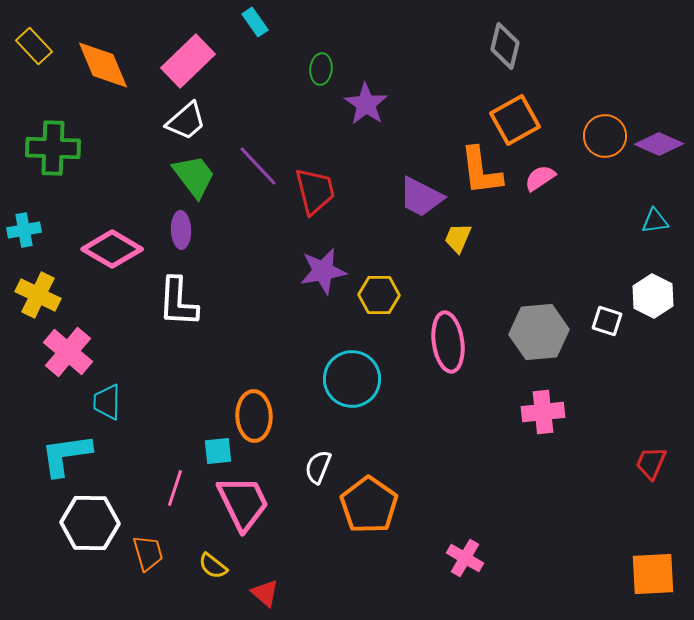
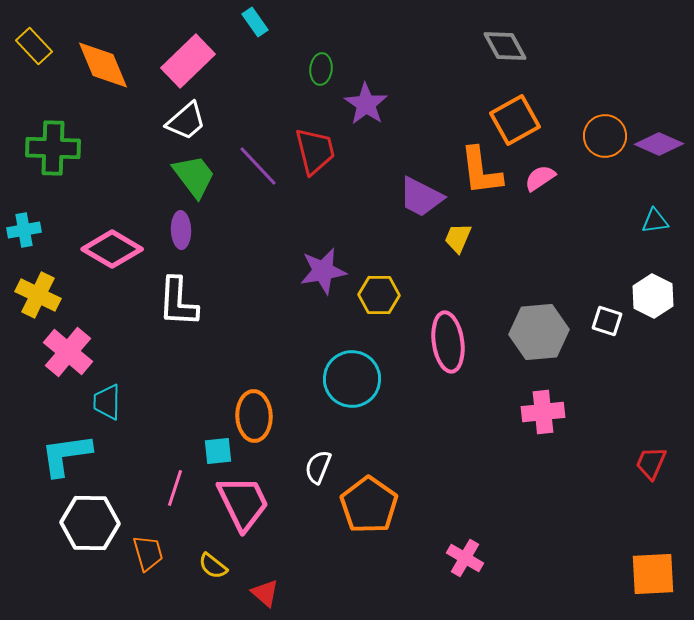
gray diamond at (505, 46): rotated 42 degrees counterclockwise
red trapezoid at (315, 191): moved 40 px up
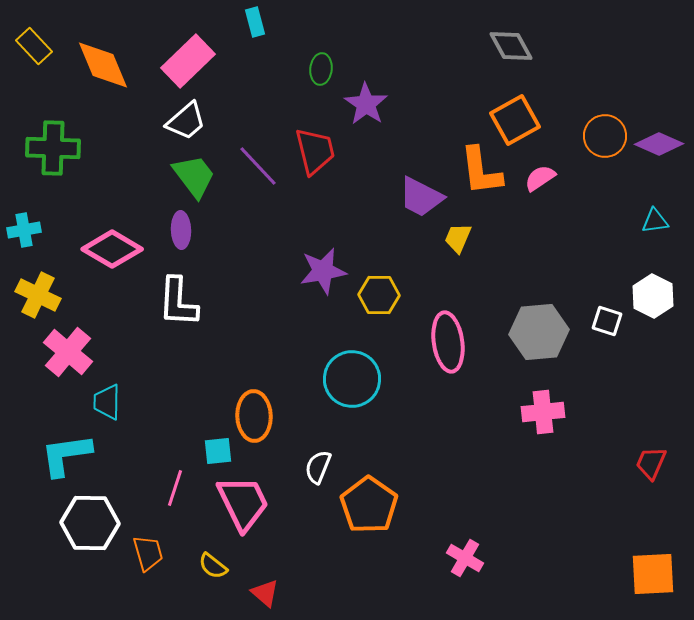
cyan rectangle at (255, 22): rotated 20 degrees clockwise
gray diamond at (505, 46): moved 6 px right
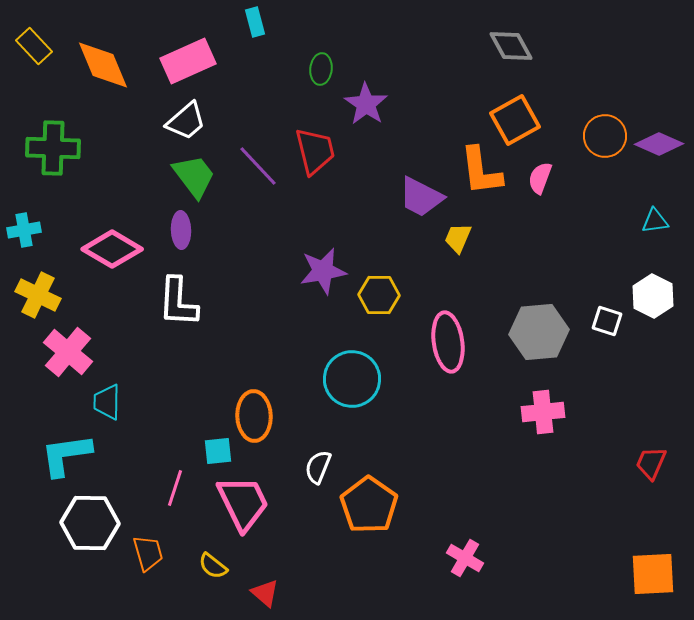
pink rectangle at (188, 61): rotated 20 degrees clockwise
pink semicircle at (540, 178): rotated 36 degrees counterclockwise
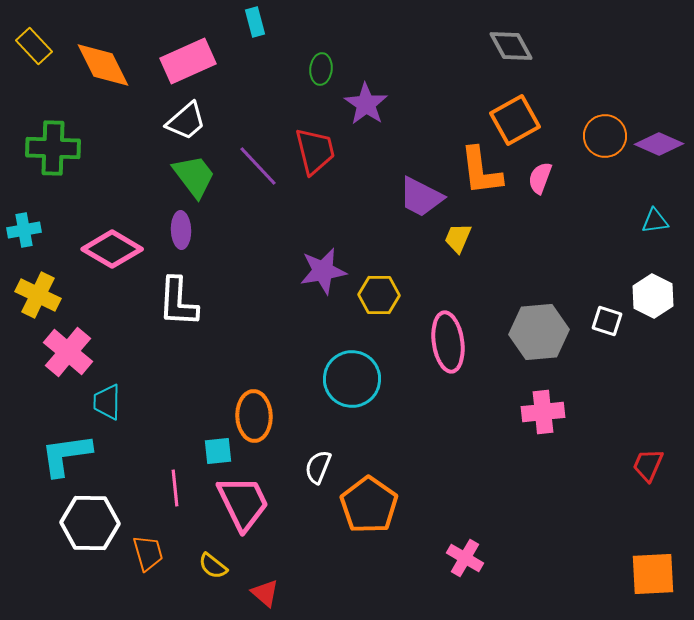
orange diamond at (103, 65): rotated 4 degrees counterclockwise
red trapezoid at (651, 463): moved 3 px left, 2 px down
pink line at (175, 488): rotated 24 degrees counterclockwise
